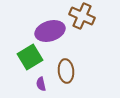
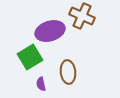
brown ellipse: moved 2 px right, 1 px down
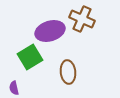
brown cross: moved 3 px down
purple semicircle: moved 27 px left, 4 px down
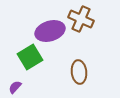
brown cross: moved 1 px left
brown ellipse: moved 11 px right
purple semicircle: moved 1 px right, 1 px up; rotated 56 degrees clockwise
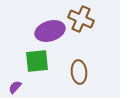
green square: moved 7 px right, 4 px down; rotated 25 degrees clockwise
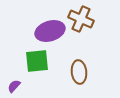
purple semicircle: moved 1 px left, 1 px up
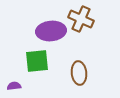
purple ellipse: moved 1 px right; rotated 12 degrees clockwise
brown ellipse: moved 1 px down
purple semicircle: rotated 40 degrees clockwise
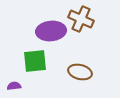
green square: moved 2 px left
brown ellipse: moved 1 px right, 1 px up; rotated 70 degrees counterclockwise
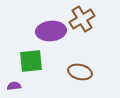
brown cross: moved 1 px right; rotated 35 degrees clockwise
green square: moved 4 px left
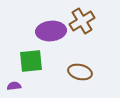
brown cross: moved 2 px down
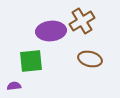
brown ellipse: moved 10 px right, 13 px up
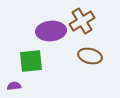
brown ellipse: moved 3 px up
